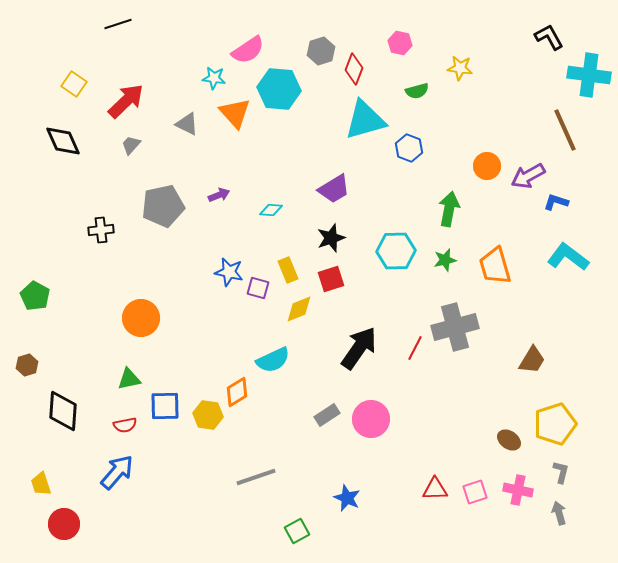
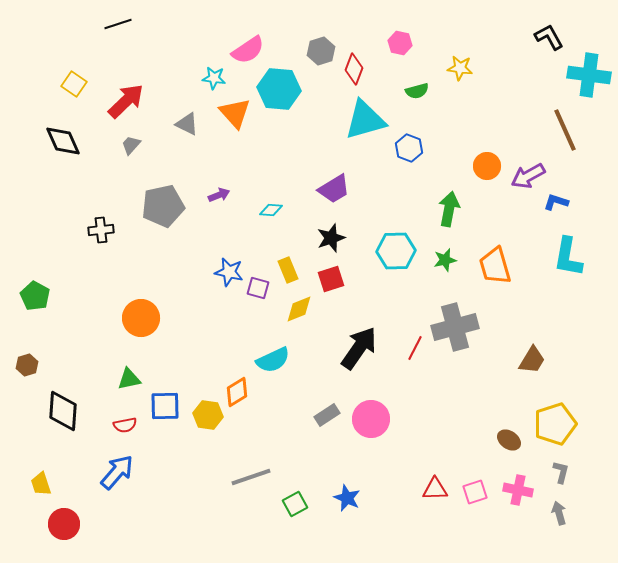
cyan L-shape at (568, 257): rotated 117 degrees counterclockwise
gray line at (256, 477): moved 5 px left
green square at (297, 531): moved 2 px left, 27 px up
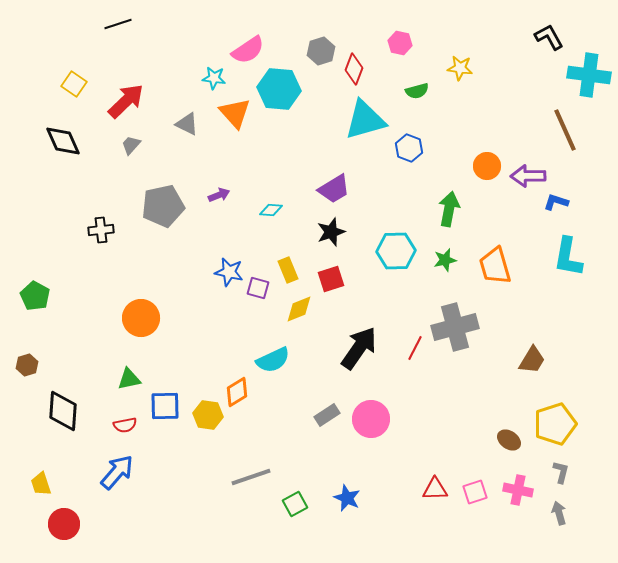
purple arrow at (528, 176): rotated 28 degrees clockwise
black star at (331, 238): moved 6 px up
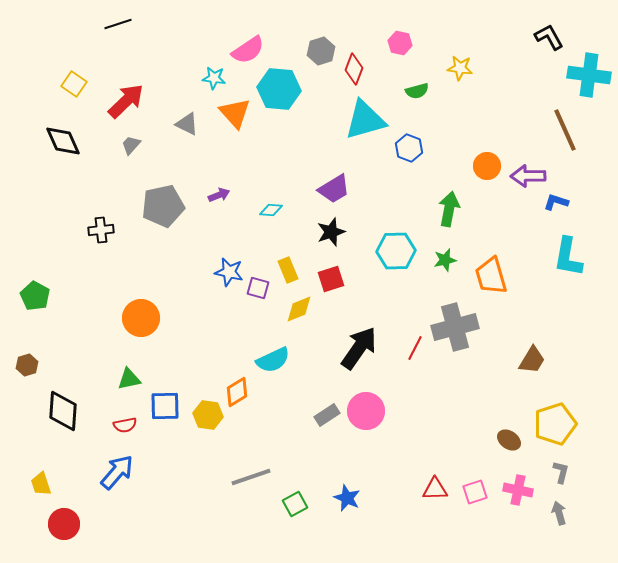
orange trapezoid at (495, 266): moved 4 px left, 10 px down
pink circle at (371, 419): moved 5 px left, 8 px up
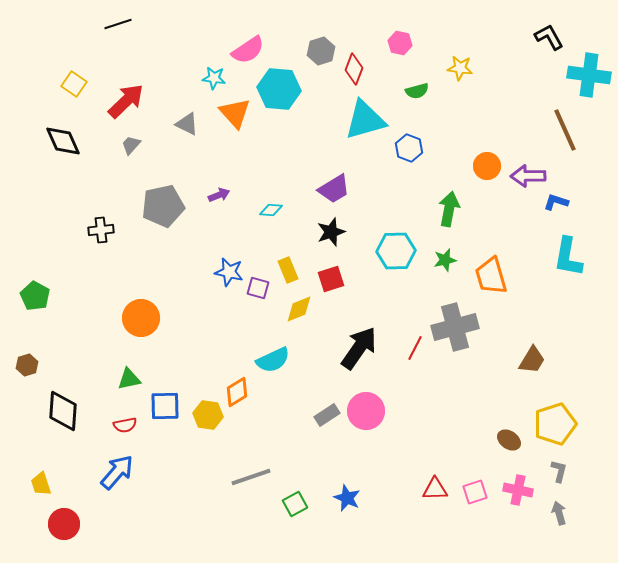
gray L-shape at (561, 472): moved 2 px left, 1 px up
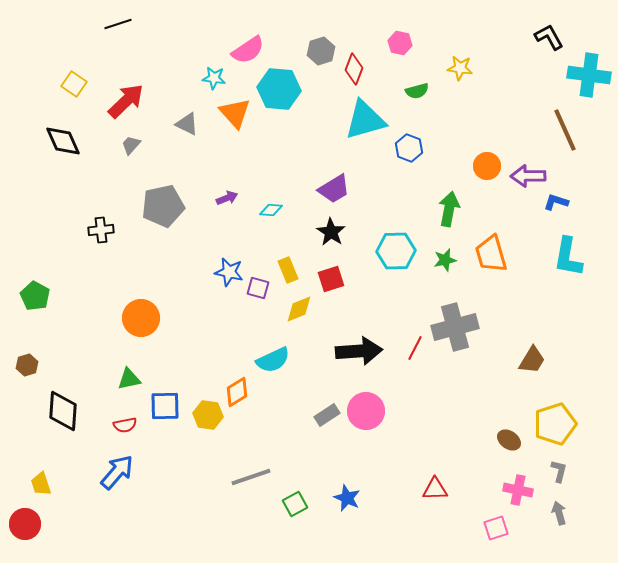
purple arrow at (219, 195): moved 8 px right, 3 px down
black star at (331, 232): rotated 20 degrees counterclockwise
orange trapezoid at (491, 276): moved 22 px up
black arrow at (359, 348): moved 3 px down; rotated 51 degrees clockwise
pink square at (475, 492): moved 21 px right, 36 px down
red circle at (64, 524): moved 39 px left
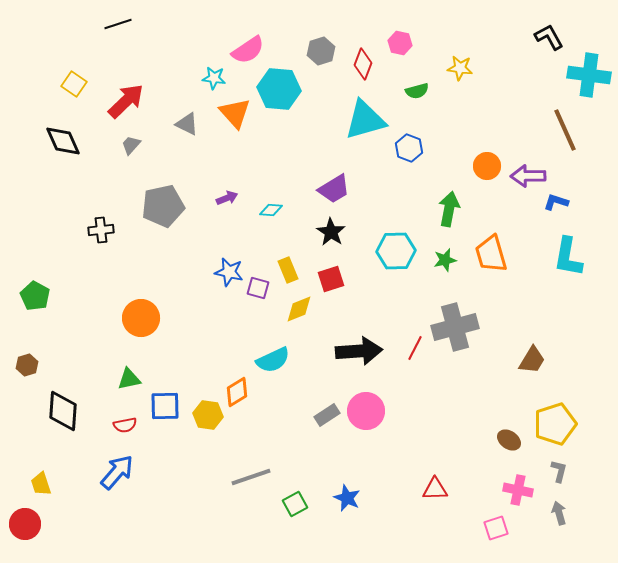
red diamond at (354, 69): moved 9 px right, 5 px up
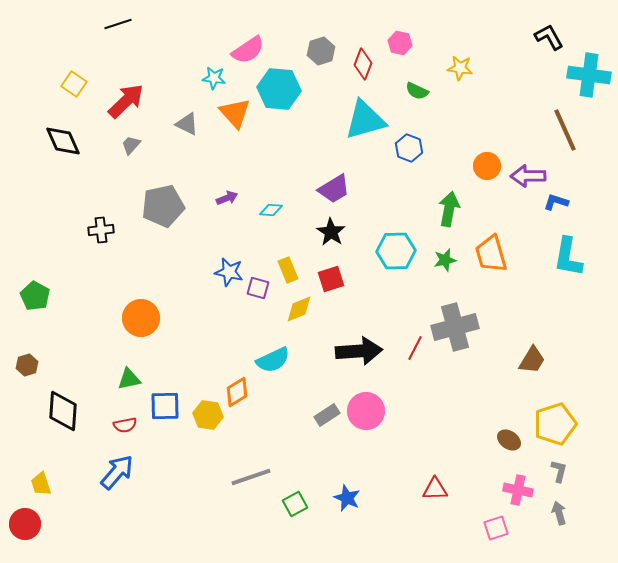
green semicircle at (417, 91): rotated 40 degrees clockwise
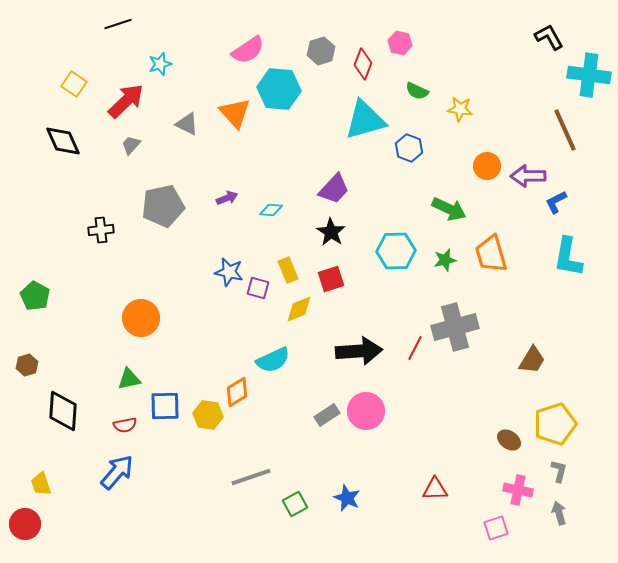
yellow star at (460, 68): moved 41 px down
cyan star at (214, 78): moved 54 px left, 14 px up; rotated 25 degrees counterclockwise
purple trapezoid at (334, 189): rotated 16 degrees counterclockwise
blue L-shape at (556, 202): rotated 45 degrees counterclockwise
green arrow at (449, 209): rotated 104 degrees clockwise
